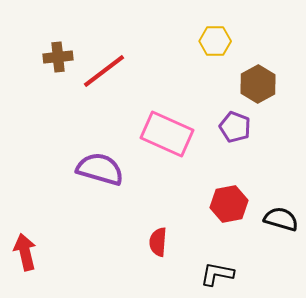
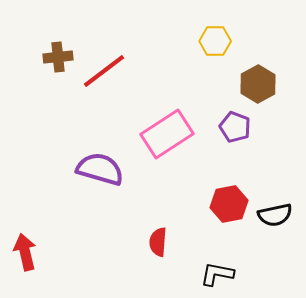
pink rectangle: rotated 57 degrees counterclockwise
black semicircle: moved 6 px left, 4 px up; rotated 152 degrees clockwise
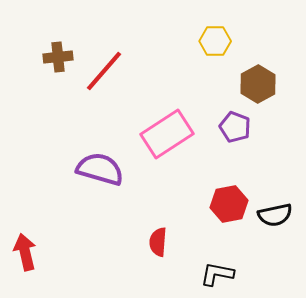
red line: rotated 12 degrees counterclockwise
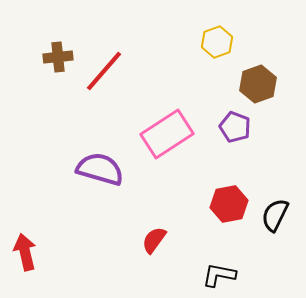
yellow hexagon: moved 2 px right, 1 px down; rotated 20 degrees counterclockwise
brown hexagon: rotated 9 degrees clockwise
black semicircle: rotated 128 degrees clockwise
red semicircle: moved 4 px left, 2 px up; rotated 32 degrees clockwise
black L-shape: moved 2 px right, 1 px down
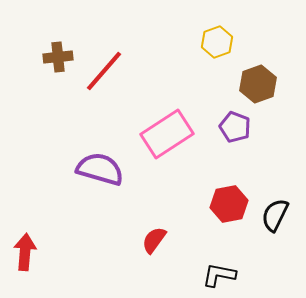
red arrow: rotated 18 degrees clockwise
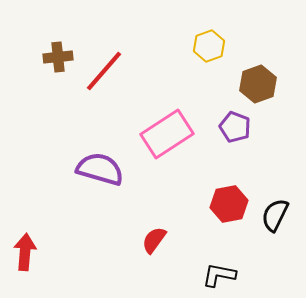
yellow hexagon: moved 8 px left, 4 px down
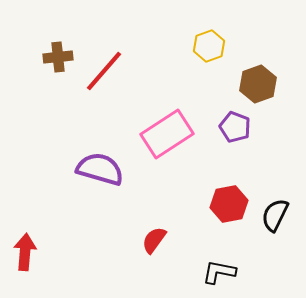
black L-shape: moved 3 px up
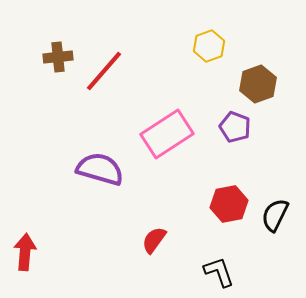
black L-shape: rotated 60 degrees clockwise
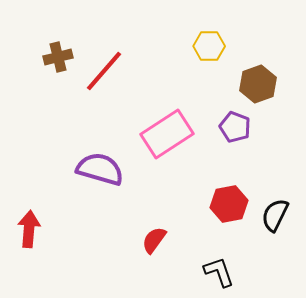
yellow hexagon: rotated 20 degrees clockwise
brown cross: rotated 8 degrees counterclockwise
red arrow: moved 4 px right, 23 px up
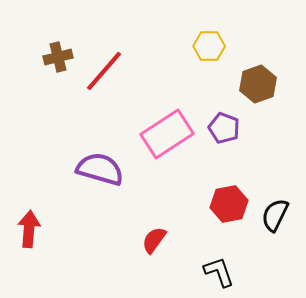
purple pentagon: moved 11 px left, 1 px down
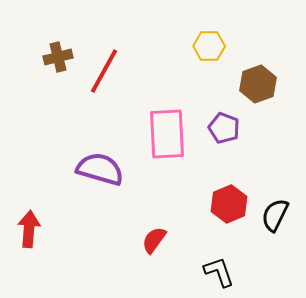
red line: rotated 12 degrees counterclockwise
pink rectangle: rotated 60 degrees counterclockwise
red hexagon: rotated 12 degrees counterclockwise
